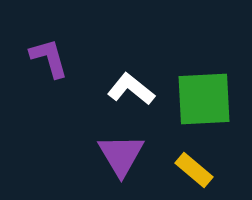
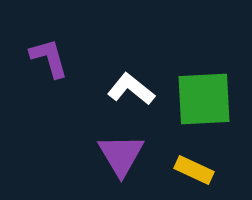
yellow rectangle: rotated 15 degrees counterclockwise
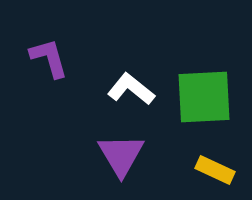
green square: moved 2 px up
yellow rectangle: moved 21 px right
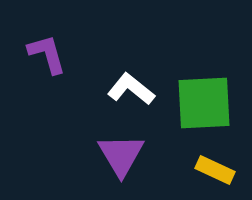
purple L-shape: moved 2 px left, 4 px up
green square: moved 6 px down
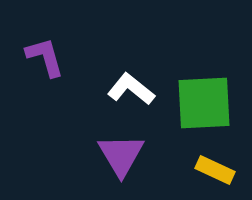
purple L-shape: moved 2 px left, 3 px down
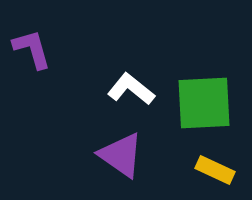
purple L-shape: moved 13 px left, 8 px up
purple triangle: rotated 24 degrees counterclockwise
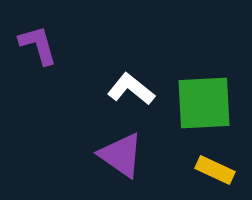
purple L-shape: moved 6 px right, 4 px up
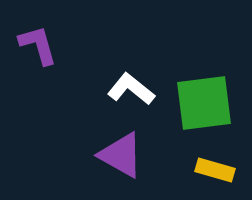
green square: rotated 4 degrees counterclockwise
purple triangle: rotated 6 degrees counterclockwise
yellow rectangle: rotated 9 degrees counterclockwise
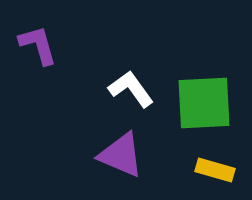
white L-shape: rotated 15 degrees clockwise
green square: rotated 4 degrees clockwise
purple triangle: rotated 6 degrees counterclockwise
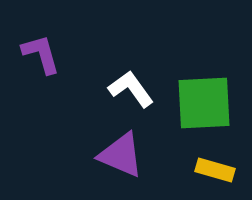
purple L-shape: moved 3 px right, 9 px down
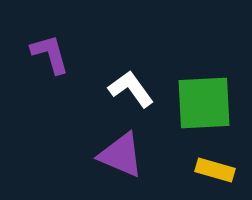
purple L-shape: moved 9 px right
